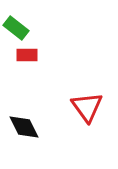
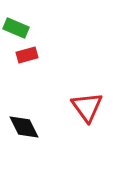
green rectangle: rotated 15 degrees counterclockwise
red rectangle: rotated 15 degrees counterclockwise
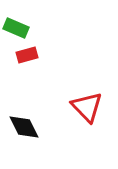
red triangle: rotated 8 degrees counterclockwise
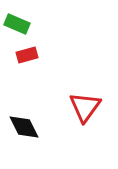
green rectangle: moved 1 px right, 4 px up
red triangle: moved 2 px left; rotated 20 degrees clockwise
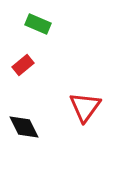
green rectangle: moved 21 px right
red rectangle: moved 4 px left, 10 px down; rotated 25 degrees counterclockwise
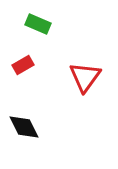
red rectangle: rotated 10 degrees clockwise
red triangle: moved 30 px up
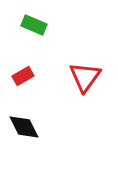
green rectangle: moved 4 px left, 1 px down
red rectangle: moved 11 px down
